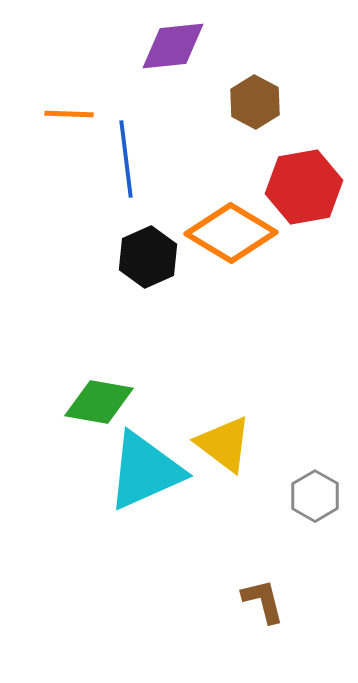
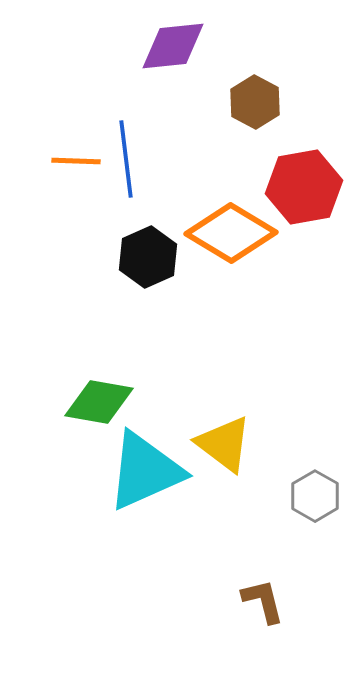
orange line: moved 7 px right, 47 px down
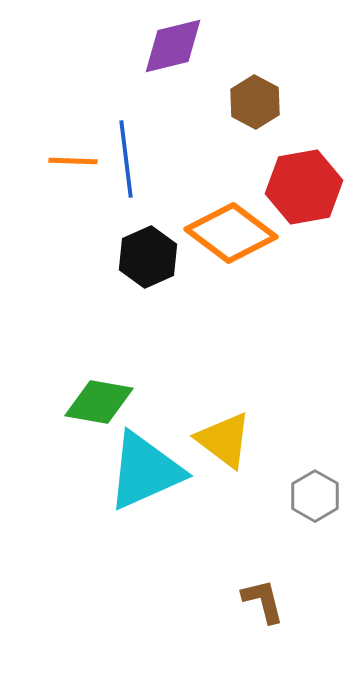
purple diamond: rotated 8 degrees counterclockwise
orange line: moved 3 px left
orange diamond: rotated 6 degrees clockwise
yellow triangle: moved 4 px up
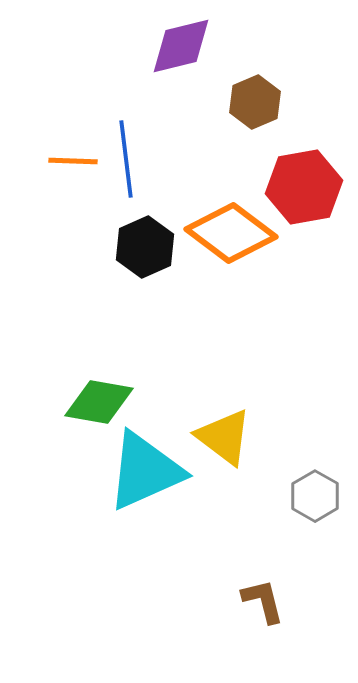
purple diamond: moved 8 px right
brown hexagon: rotated 9 degrees clockwise
black hexagon: moved 3 px left, 10 px up
yellow triangle: moved 3 px up
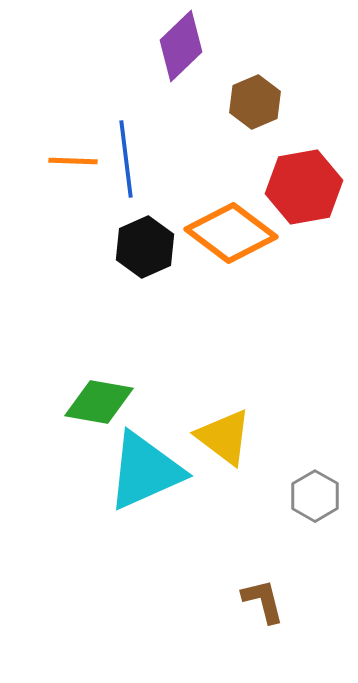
purple diamond: rotated 30 degrees counterclockwise
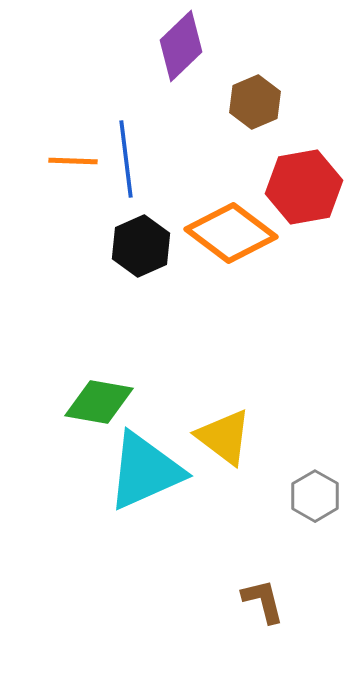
black hexagon: moved 4 px left, 1 px up
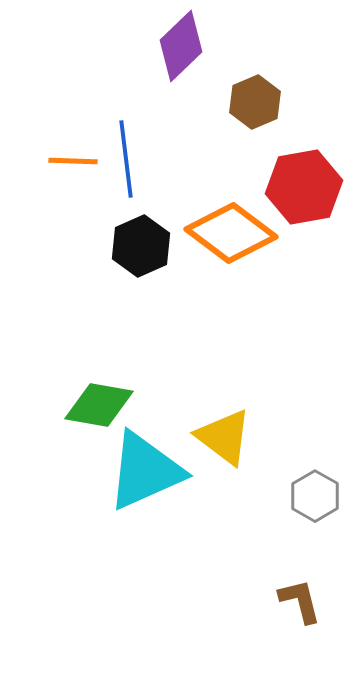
green diamond: moved 3 px down
brown L-shape: moved 37 px right
